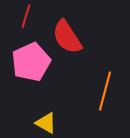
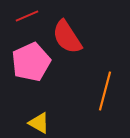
red line: moved 1 px right; rotated 50 degrees clockwise
yellow triangle: moved 7 px left
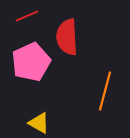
red semicircle: rotated 30 degrees clockwise
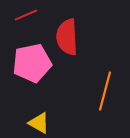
red line: moved 1 px left, 1 px up
pink pentagon: moved 1 px right, 1 px down; rotated 12 degrees clockwise
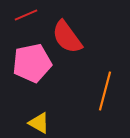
red semicircle: rotated 33 degrees counterclockwise
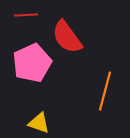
red line: rotated 20 degrees clockwise
pink pentagon: rotated 12 degrees counterclockwise
yellow triangle: rotated 10 degrees counterclockwise
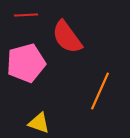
pink pentagon: moved 6 px left; rotated 9 degrees clockwise
orange line: moved 5 px left; rotated 9 degrees clockwise
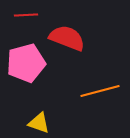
red semicircle: moved 1 px down; rotated 147 degrees clockwise
orange line: rotated 51 degrees clockwise
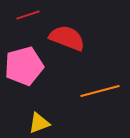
red line: moved 2 px right; rotated 15 degrees counterclockwise
pink pentagon: moved 2 px left, 3 px down
yellow triangle: rotated 40 degrees counterclockwise
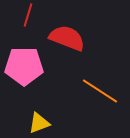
red line: rotated 55 degrees counterclockwise
pink pentagon: rotated 15 degrees clockwise
orange line: rotated 48 degrees clockwise
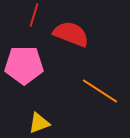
red line: moved 6 px right
red semicircle: moved 4 px right, 4 px up
pink pentagon: moved 1 px up
